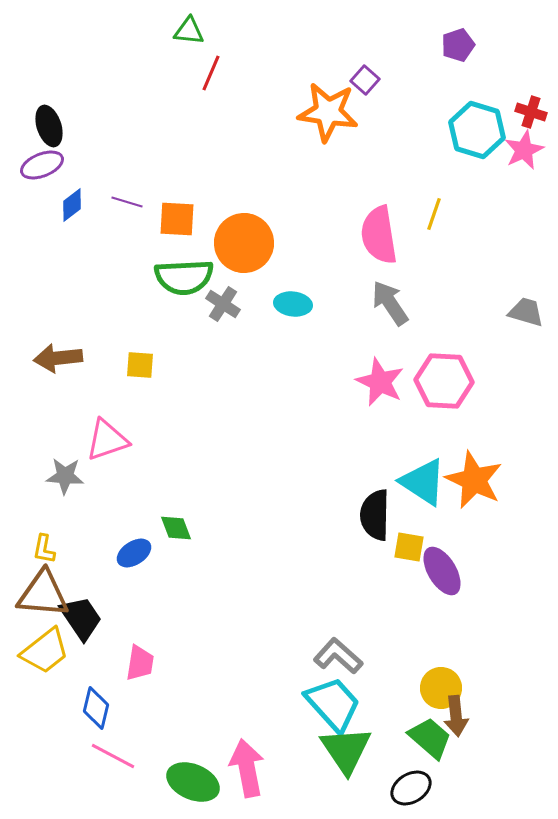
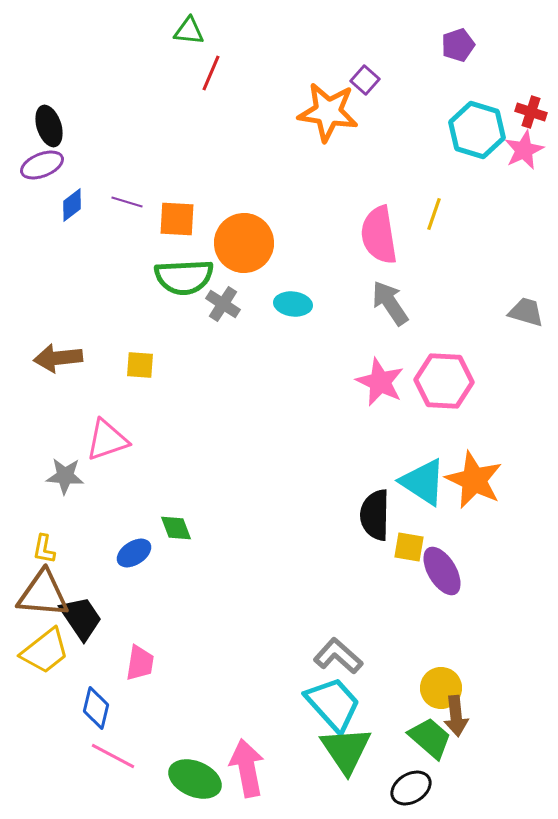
green ellipse at (193, 782): moved 2 px right, 3 px up
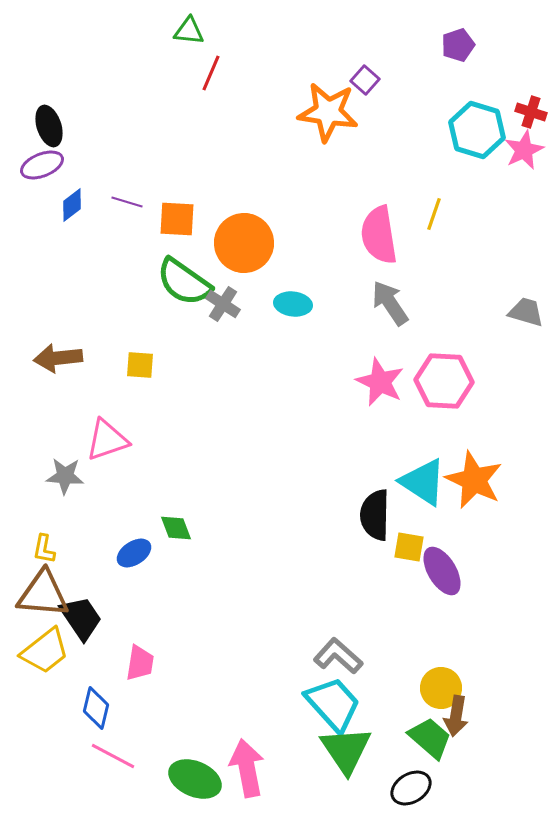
green semicircle at (184, 277): moved 5 px down; rotated 38 degrees clockwise
brown arrow at (456, 716): rotated 15 degrees clockwise
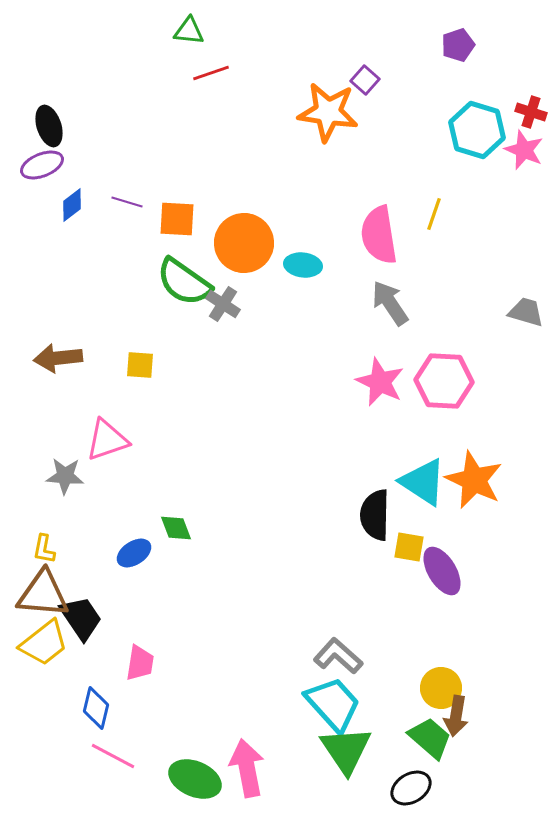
red line at (211, 73): rotated 48 degrees clockwise
pink star at (524, 150): rotated 24 degrees counterclockwise
cyan ellipse at (293, 304): moved 10 px right, 39 px up
yellow trapezoid at (45, 651): moved 1 px left, 8 px up
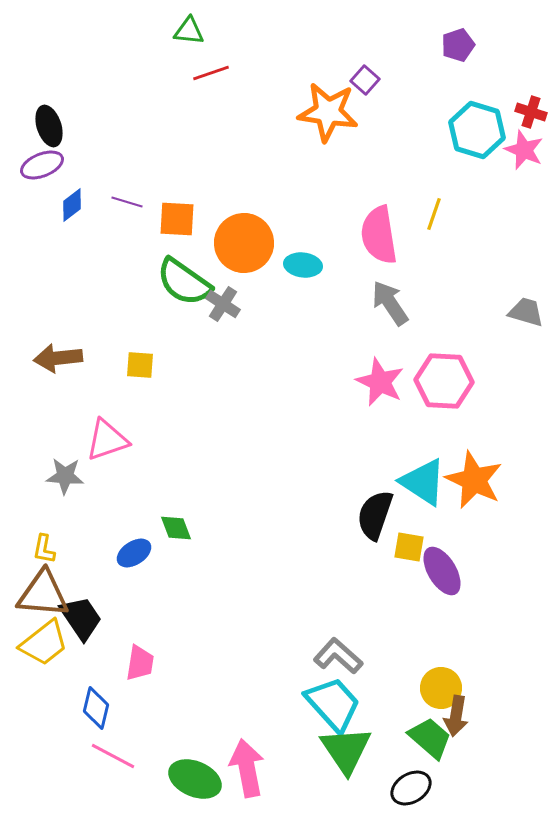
black semicircle at (375, 515): rotated 18 degrees clockwise
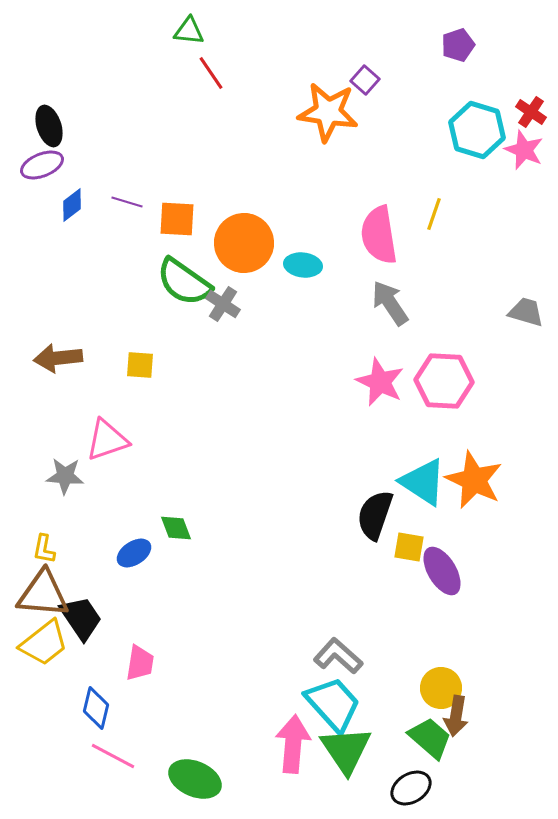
red line at (211, 73): rotated 75 degrees clockwise
red cross at (531, 112): rotated 16 degrees clockwise
pink arrow at (247, 768): moved 46 px right, 24 px up; rotated 16 degrees clockwise
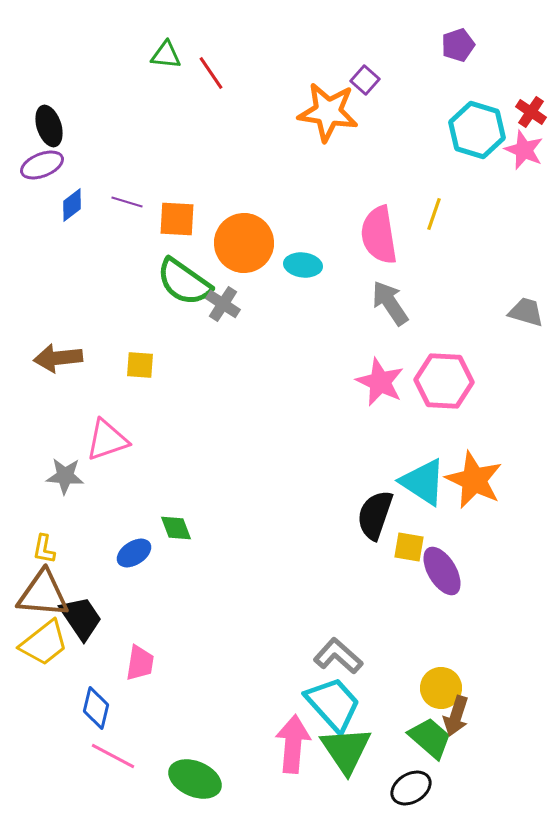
green triangle at (189, 31): moved 23 px left, 24 px down
brown arrow at (456, 716): rotated 9 degrees clockwise
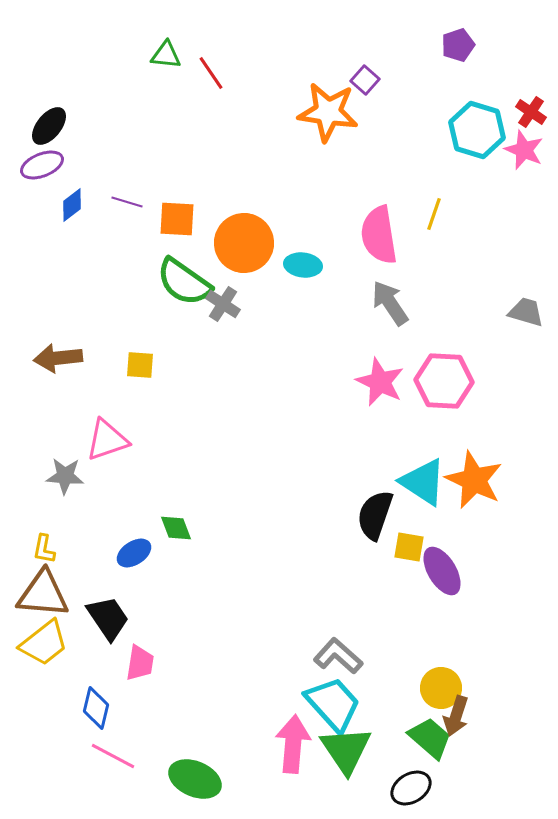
black ellipse at (49, 126): rotated 57 degrees clockwise
black trapezoid at (81, 618): moved 27 px right
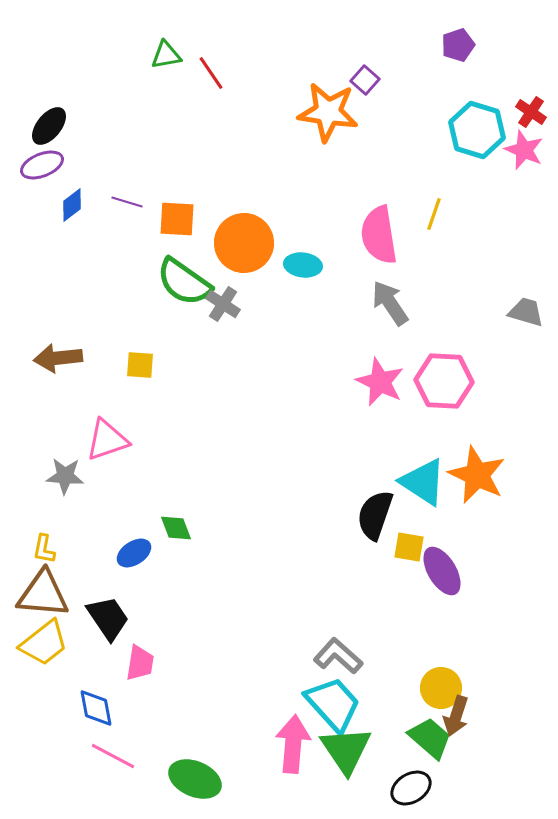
green triangle at (166, 55): rotated 16 degrees counterclockwise
orange star at (474, 480): moved 3 px right, 5 px up
blue diamond at (96, 708): rotated 24 degrees counterclockwise
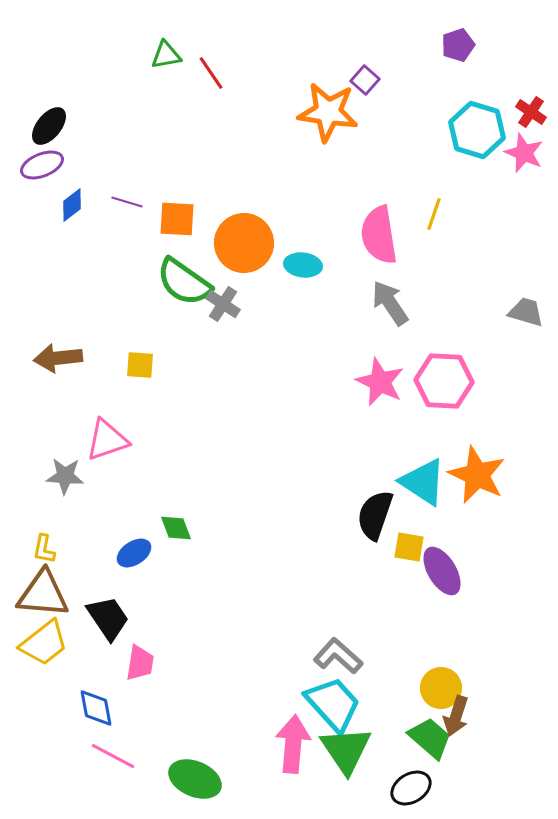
pink star at (524, 150): moved 3 px down
